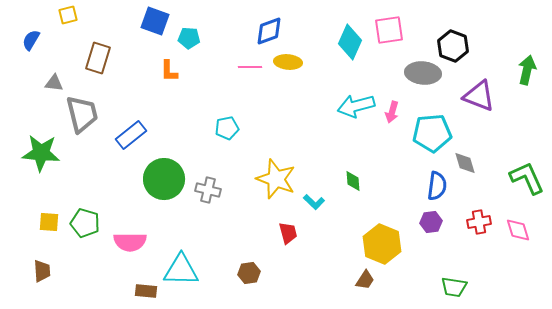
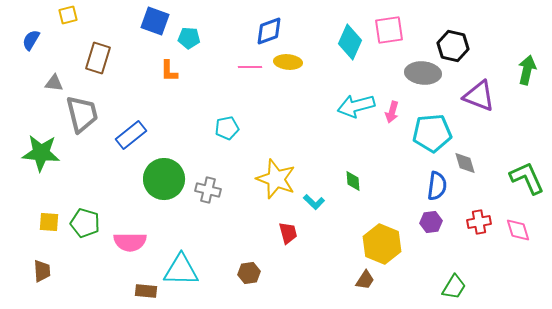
black hexagon at (453, 46): rotated 8 degrees counterclockwise
green trapezoid at (454, 287): rotated 68 degrees counterclockwise
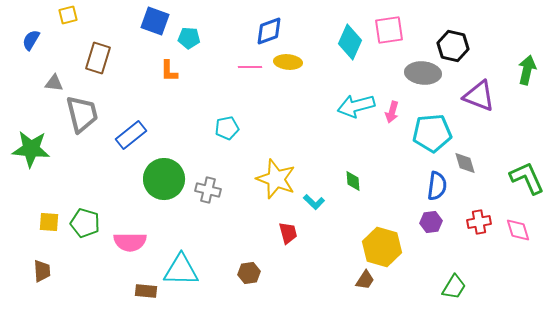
green star at (41, 153): moved 10 px left, 4 px up
yellow hexagon at (382, 244): moved 3 px down; rotated 6 degrees counterclockwise
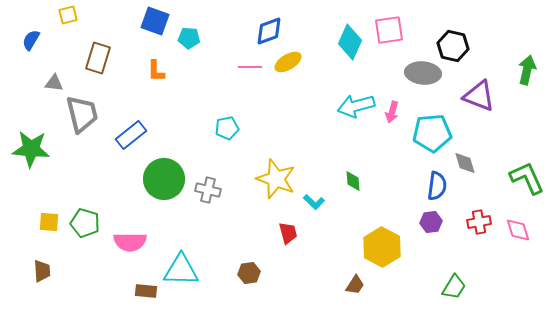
yellow ellipse at (288, 62): rotated 36 degrees counterclockwise
orange L-shape at (169, 71): moved 13 px left
yellow hexagon at (382, 247): rotated 12 degrees clockwise
brown trapezoid at (365, 280): moved 10 px left, 5 px down
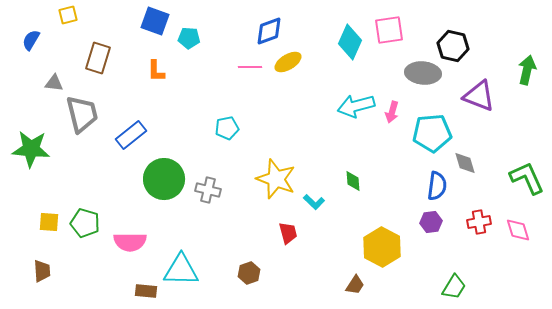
brown hexagon at (249, 273): rotated 10 degrees counterclockwise
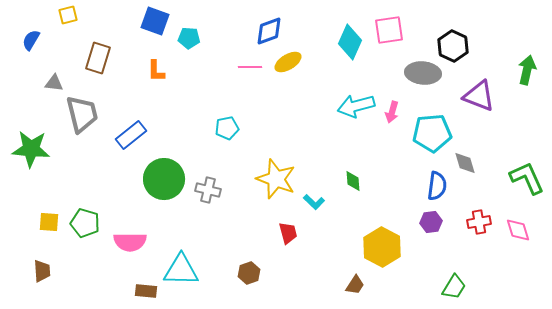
black hexagon at (453, 46): rotated 12 degrees clockwise
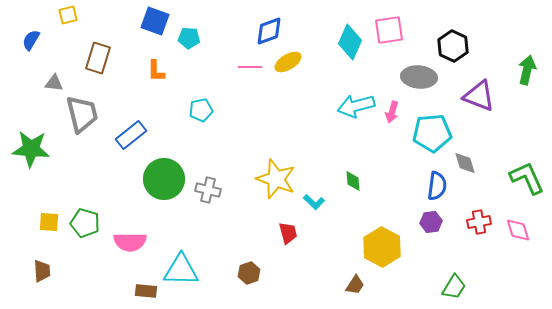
gray ellipse at (423, 73): moved 4 px left, 4 px down
cyan pentagon at (227, 128): moved 26 px left, 18 px up
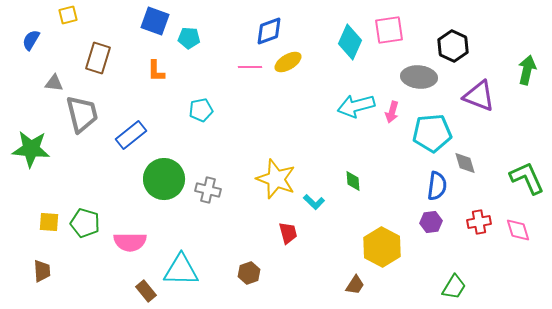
brown rectangle at (146, 291): rotated 45 degrees clockwise
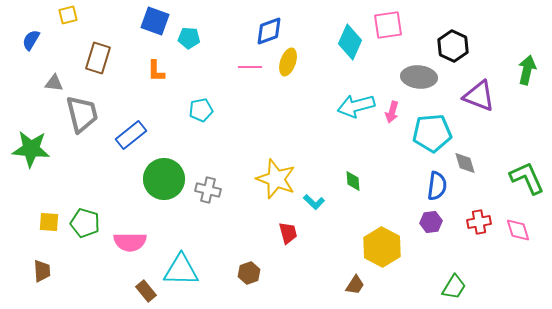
pink square at (389, 30): moved 1 px left, 5 px up
yellow ellipse at (288, 62): rotated 40 degrees counterclockwise
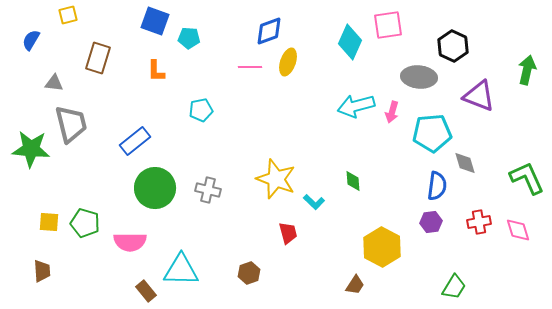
gray trapezoid at (82, 114): moved 11 px left, 10 px down
blue rectangle at (131, 135): moved 4 px right, 6 px down
green circle at (164, 179): moved 9 px left, 9 px down
